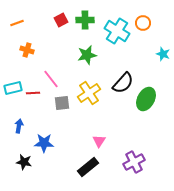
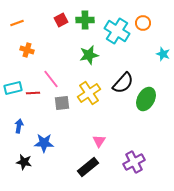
green star: moved 2 px right
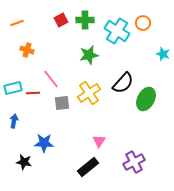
blue arrow: moved 5 px left, 5 px up
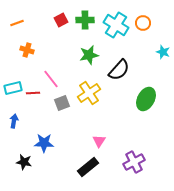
cyan cross: moved 1 px left, 6 px up
cyan star: moved 2 px up
black semicircle: moved 4 px left, 13 px up
gray square: rotated 14 degrees counterclockwise
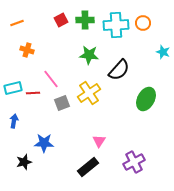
cyan cross: rotated 35 degrees counterclockwise
green star: rotated 18 degrees clockwise
black star: rotated 28 degrees counterclockwise
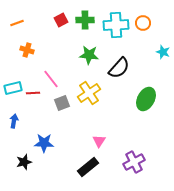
black semicircle: moved 2 px up
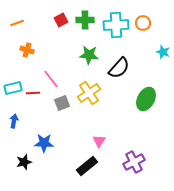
black rectangle: moved 1 px left, 1 px up
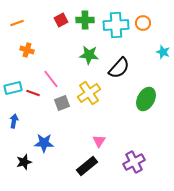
red line: rotated 24 degrees clockwise
